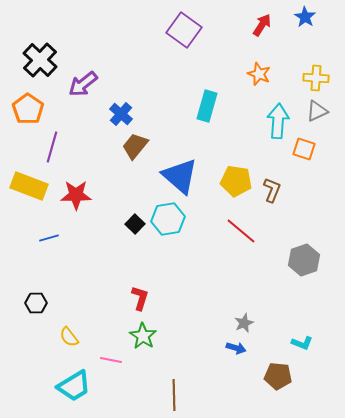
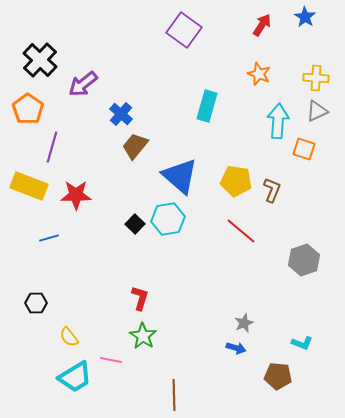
cyan trapezoid: moved 1 px right, 9 px up
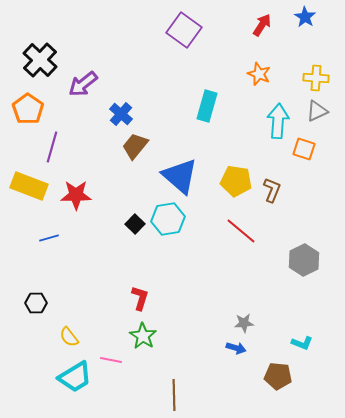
gray hexagon: rotated 8 degrees counterclockwise
gray star: rotated 18 degrees clockwise
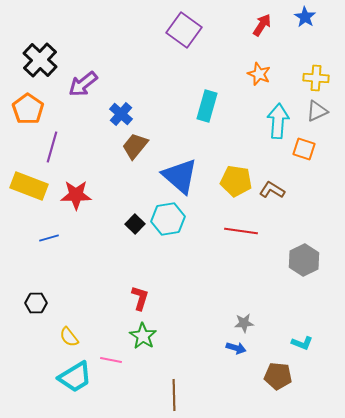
brown L-shape: rotated 80 degrees counterclockwise
red line: rotated 32 degrees counterclockwise
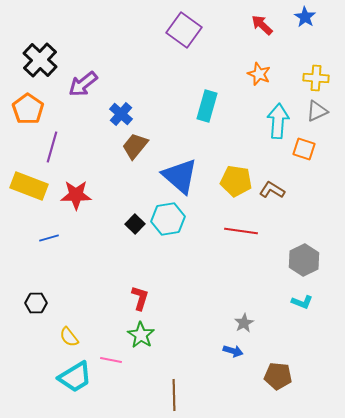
red arrow: rotated 80 degrees counterclockwise
gray star: rotated 24 degrees counterclockwise
green star: moved 2 px left, 1 px up
cyan L-shape: moved 41 px up
blue arrow: moved 3 px left, 3 px down
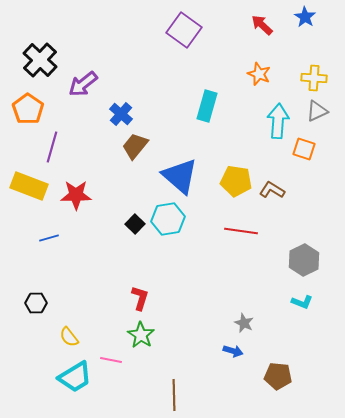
yellow cross: moved 2 px left
gray star: rotated 18 degrees counterclockwise
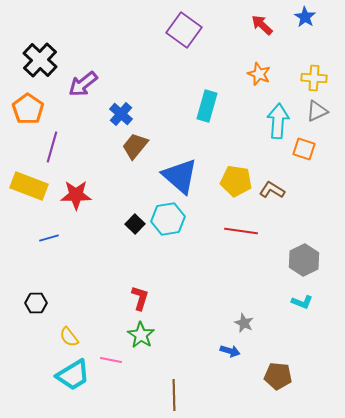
blue arrow: moved 3 px left
cyan trapezoid: moved 2 px left, 2 px up
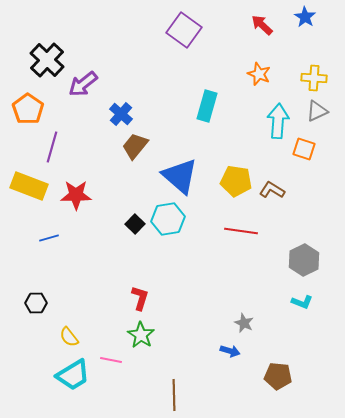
black cross: moved 7 px right
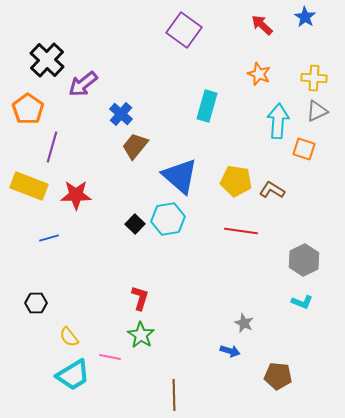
pink line: moved 1 px left, 3 px up
